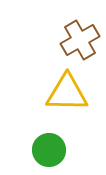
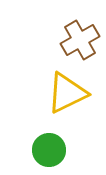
yellow triangle: rotated 27 degrees counterclockwise
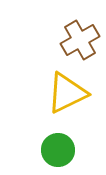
green circle: moved 9 px right
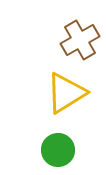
yellow triangle: moved 1 px left; rotated 6 degrees counterclockwise
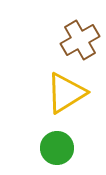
green circle: moved 1 px left, 2 px up
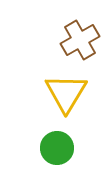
yellow triangle: rotated 27 degrees counterclockwise
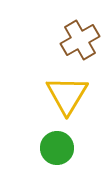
yellow triangle: moved 1 px right, 2 px down
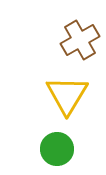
green circle: moved 1 px down
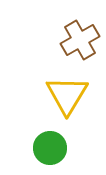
green circle: moved 7 px left, 1 px up
